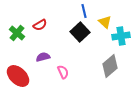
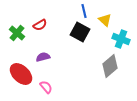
yellow triangle: moved 2 px up
black square: rotated 18 degrees counterclockwise
cyan cross: moved 3 px down; rotated 30 degrees clockwise
pink semicircle: moved 17 px left, 15 px down; rotated 16 degrees counterclockwise
red ellipse: moved 3 px right, 2 px up
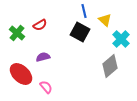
cyan cross: rotated 24 degrees clockwise
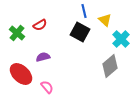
pink semicircle: moved 1 px right
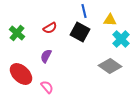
yellow triangle: moved 5 px right; rotated 40 degrees counterclockwise
red semicircle: moved 10 px right, 3 px down
purple semicircle: moved 3 px right, 1 px up; rotated 48 degrees counterclockwise
gray diamond: rotated 75 degrees clockwise
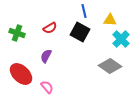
green cross: rotated 21 degrees counterclockwise
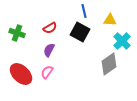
cyan cross: moved 1 px right, 2 px down
purple semicircle: moved 3 px right, 6 px up
gray diamond: moved 1 px left, 2 px up; rotated 70 degrees counterclockwise
pink semicircle: moved 15 px up; rotated 104 degrees counterclockwise
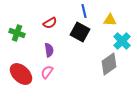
red semicircle: moved 5 px up
purple semicircle: rotated 144 degrees clockwise
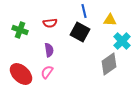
red semicircle: rotated 24 degrees clockwise
green cross: moved 3 px right, 3 px up
